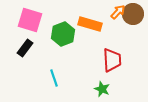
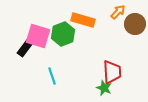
brown circle: moved 2 px right, 10 px down
pink square: moved 8 px right, 16 px down
orange rectangle: moved 7 px left, 4 px up
red trapezoid: moved 12 px down
cyan line: moved 2 px left, 2 px up
green star: moved 2 px right, 1 px up
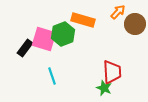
pink square: moved 6 px right, 3 px down
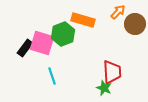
pink square: moved 2 px left, 4 px down
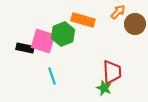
pink square: moved 1 px right, 2 px up
black rectangle: rotated 66 degrees clockwise
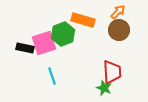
brown circle: moved 16 px left, 6 px down
pink square: moved 1 px right, 2 px down; rotated 35 degrees counterclockwise
